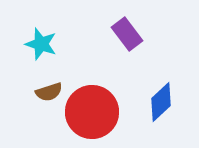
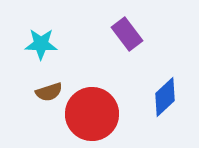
cyan star: rotated 16 degrees counterclockwise
blue diamond: moved 4 px right, 5 px up
red circle: moved 2 px down
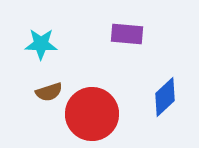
purple rectangle: rotated 48 degrees counterclockwise
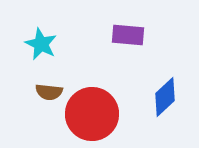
purple rectangle: moved 1 px right, 1 px down
cyan star: rotated 24 degrees clockwise
brown semicircle: rotated 24 degrees clockwise
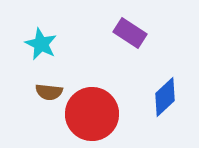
purple rectangle: moved 2 px right, 2 px up; rotated 28 degrees clockwise
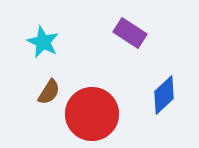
cyan star: moved 2 px right, 2 px up
brown semicircle: rotated 64 degrees counterclockwise
blue diamond: moved 1 px left, 2 px up
